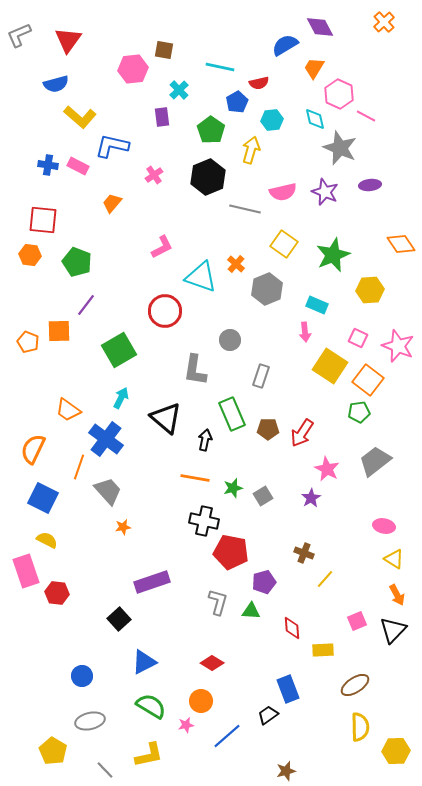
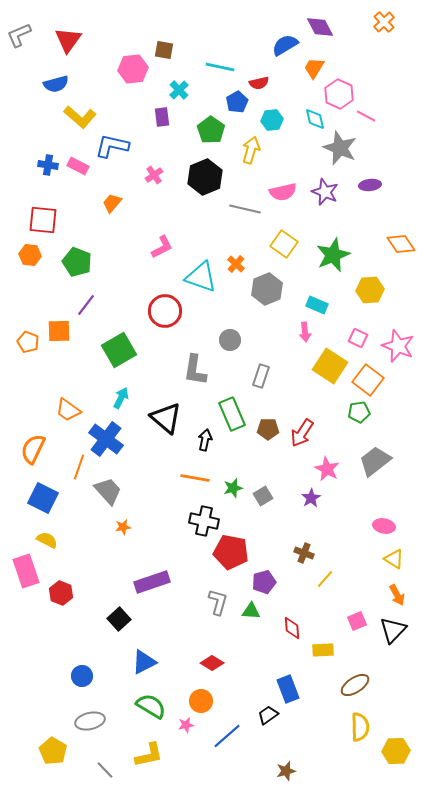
black hexagon at (208, 177): moved 3 px left
red hexagon at (57, 593): moved 4 px right; rotated 15 degrees clockwise
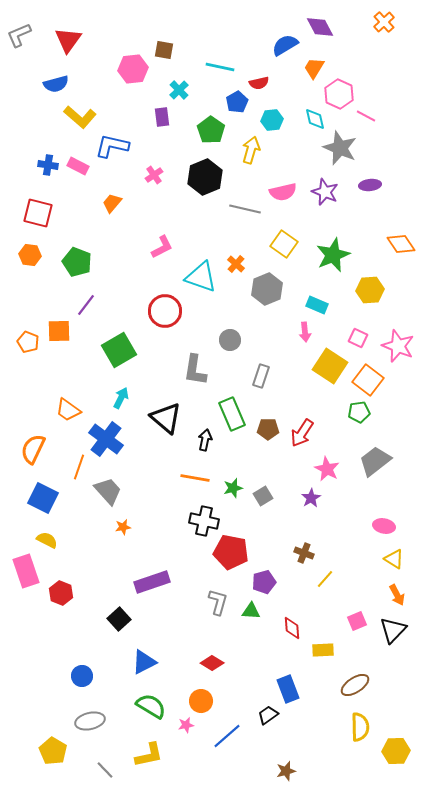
red square at (43, 220): moved 5 px left, 7 px up; rotated 8 degrees clockwise
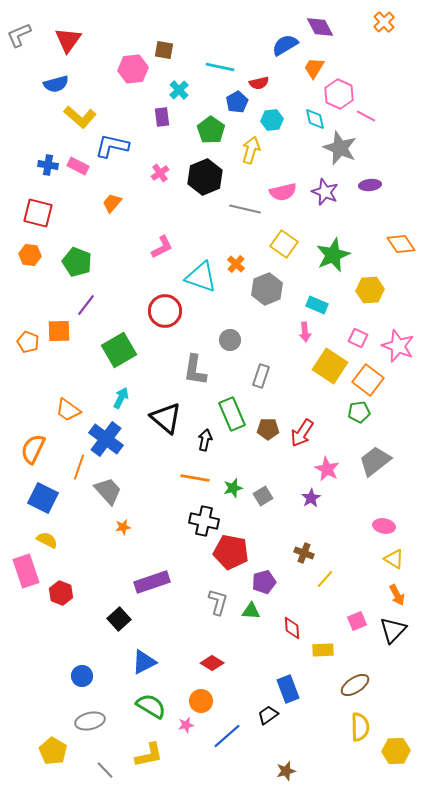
pink cross at (154, 175): moved 6 px right, 2 px up
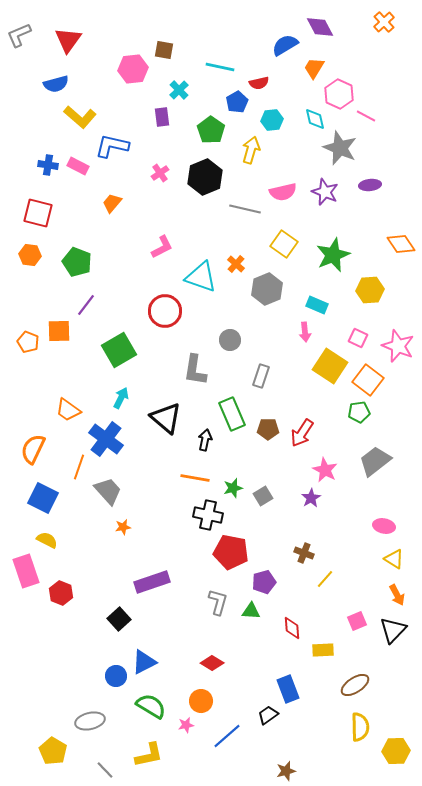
pink star at (327, 469): moved 2 px left, 1 px down
black cross at (204, 521): moved 4 px right, 6 px up
blue circle at (82, 676): moved 34 px right
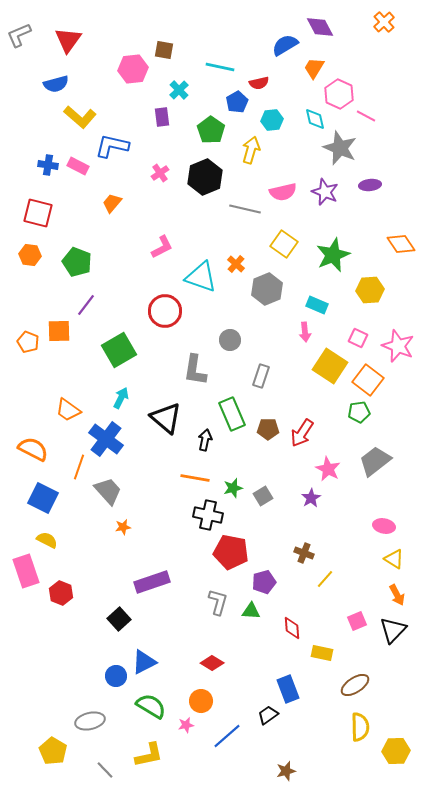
orange semicircle at (33, 449): rotated 92 degrees clockwise
pink star at (325, 470): moved 3 px right, 1 px up
yellow rectangle at (323, 650): moved 1 px left, 3 px down; rotated 15 degrees clockwise
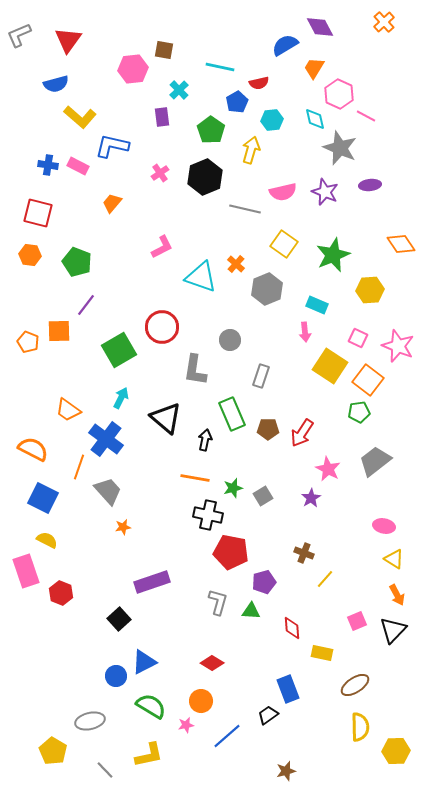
red circle at (165, 311): moved 3 px left, 16 px down
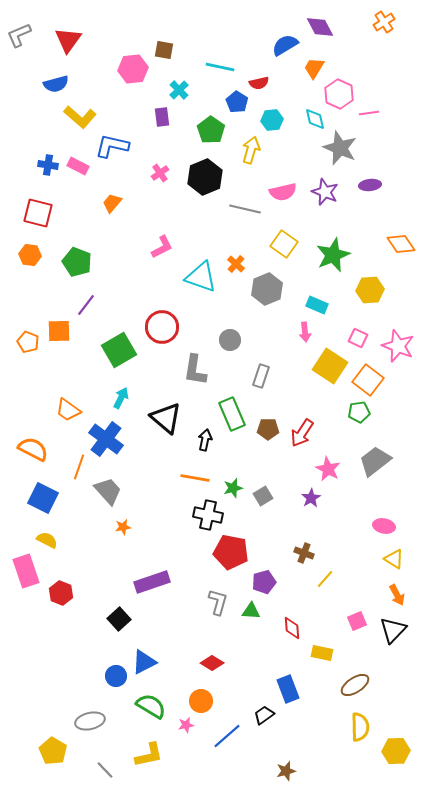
orange cross at (384, 22): rotated 10 degrees clockwise
blue pentagon at (237, 102): rotated 10 degrees counterclockwise
pink line at (366, 116): moved 3 px right, 3 px up; rotated 36 degrees counterclockwise
black trapezoid at (268, 715): moved 4 px left
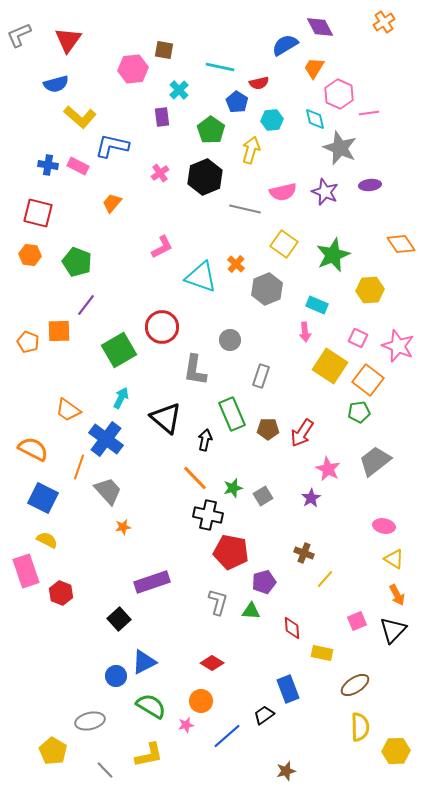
orange line at (195, 478): rotated 36 degrees clockwise
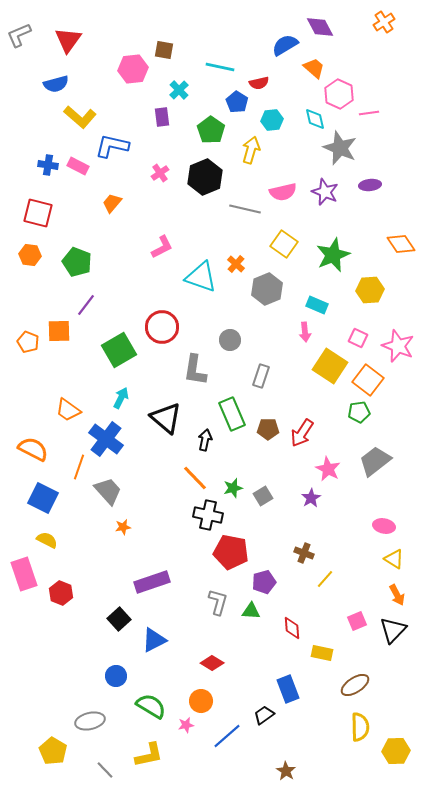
orange trapezoid at (314, 68): rotated 100 degrees clockwise
pink rectangle at (26, 571): moved 2 px left, 3 px down
blue triangle at (144, 662): moved 10 px right, 22 px up
brown star at (286, 771): rotated 24 degrees counterclockwise
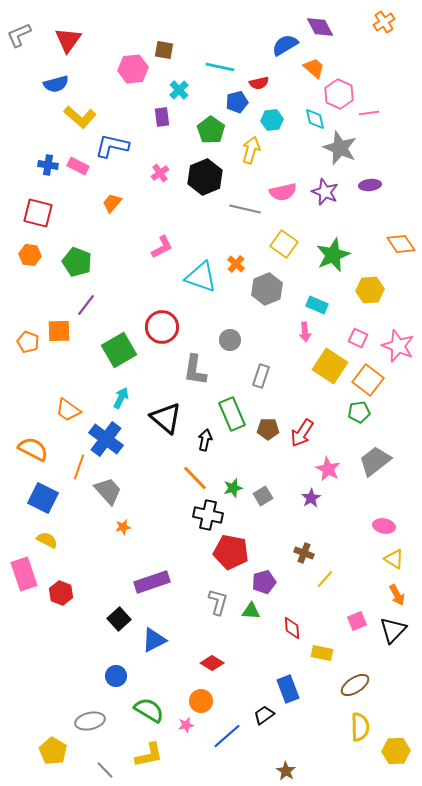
blue pentagon at (237, 102): rotated 25 degrees clockwise
green semicircle at (151, 706): moved 2 px left, 4 px down
